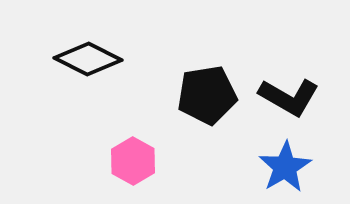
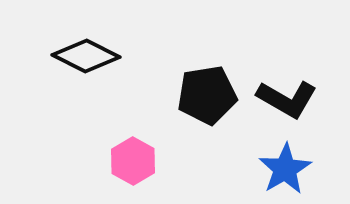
black diamond: moved 2 px left, 3 px up
black L-shape: moved 2 px left, 2 px down
blue star: moved 2 px down
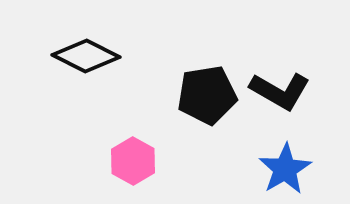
black L-shape: moved 7 px left, 8 px up
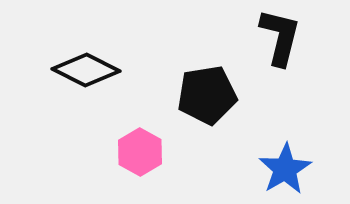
black diamond: moved 14 px down
black L-shape: moved 54 px up; rotated 106 degrees counterclockwise
pink hexagon: moved 7 px right, 9 px up
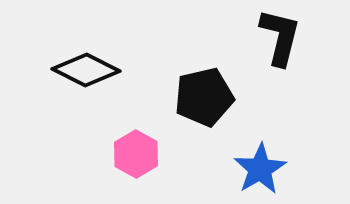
black pentagon: moved 3 px left, 2 px down; rotated 4 degrees counterclockwise
pink hexagon: moved 4 px left, 2 px down
blue star: moved 25 px left
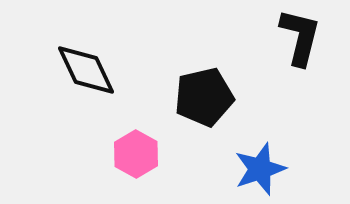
black L-shape: moved 20 px right
black diamond: rotated 38 degrees clockwise
blue star: rotated 12 degrees clockwise
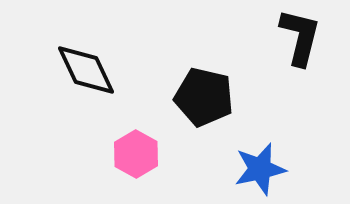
black pentagon: rotated 26 degrees clockwise
blue star: rotated 6 degrees clockwise
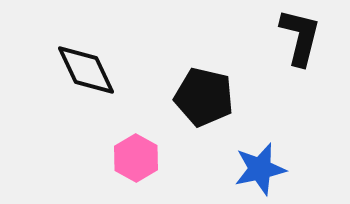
pink hexagon: moved 4 px down
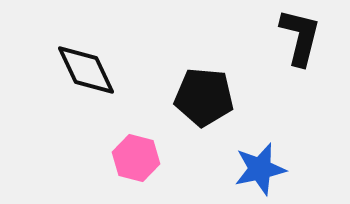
black pentagon: rotated 8 degrees counterclockwise
pink hexagon: rotated 15 degrees counterclockwise
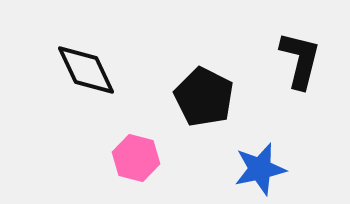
black L-shape: moved 23 px down
black pentagon: rotated 22 degrees clockwise
